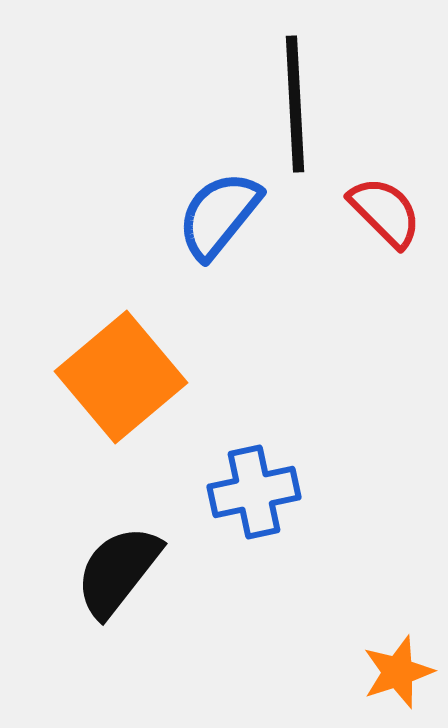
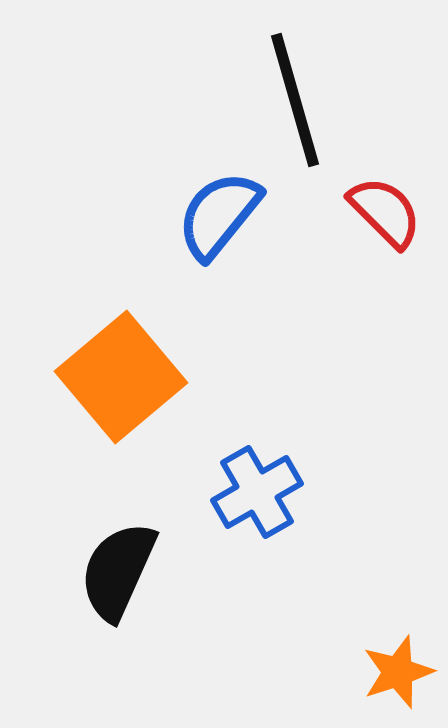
black line: moved 4 px up; rotated 13 degrees counterclockwise
blue cross: moved 3 px right; rotated 18 degrees counterclockwise
black semicircle: rotated 14 degrees counterclockwise
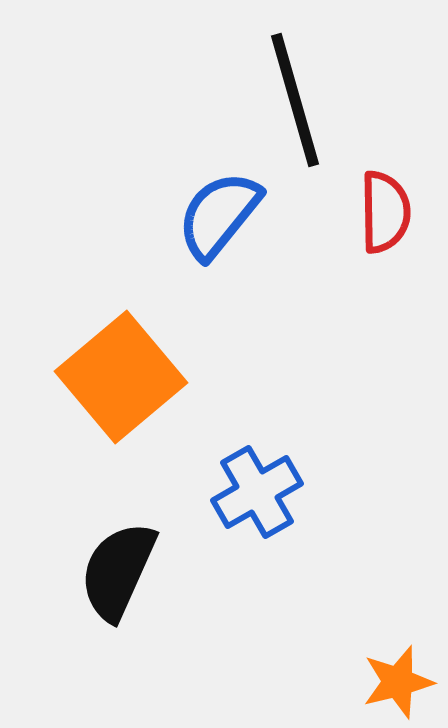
red semicircle: rotated 44 degrees clockwise
orange star: moved 10 px down; rotated 4 degrees clockwise
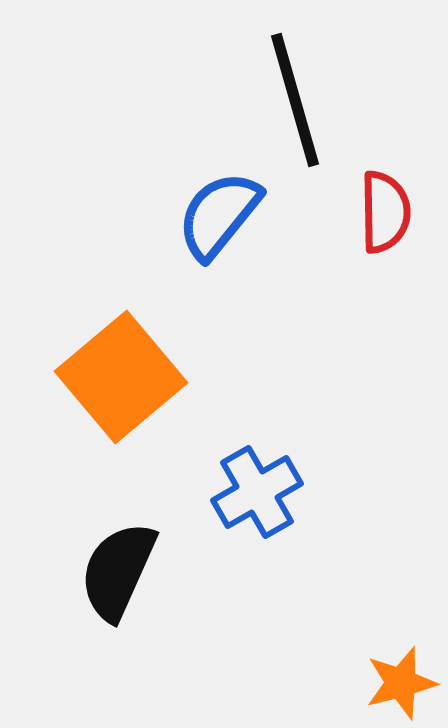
orange star: moved 3 px right, 1 px down
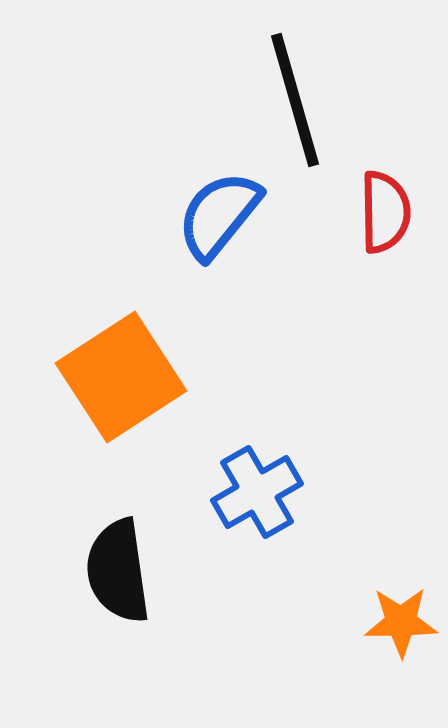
orange square: rotated 7 degrees clockwise
black semicircle: rotated 32 degrees counterclockwise
orange star: moved 61 px up; rotated 14 degrees clockwise
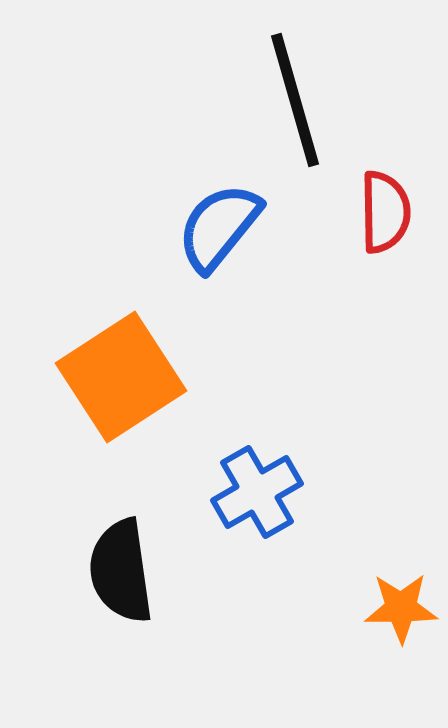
blue semicircle: moved 12 px down
black semicircle: moved 3 px right
orange star: moved 14 px up
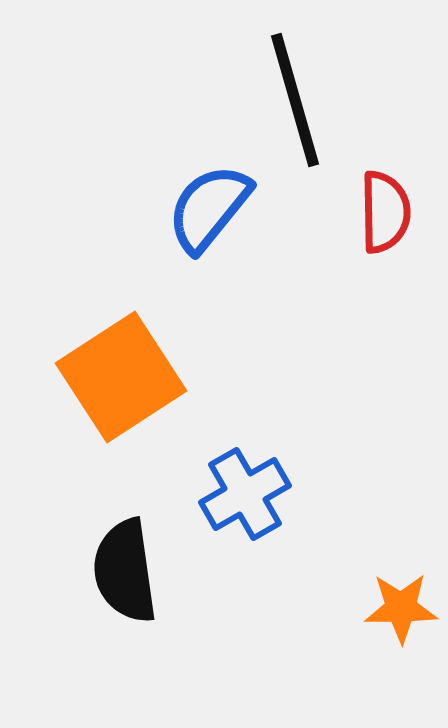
blue semicircle: moved 10 px left, 19 px up
blue cross: moved 12 px left, 2 px down
black semicircle: moved 4 px right
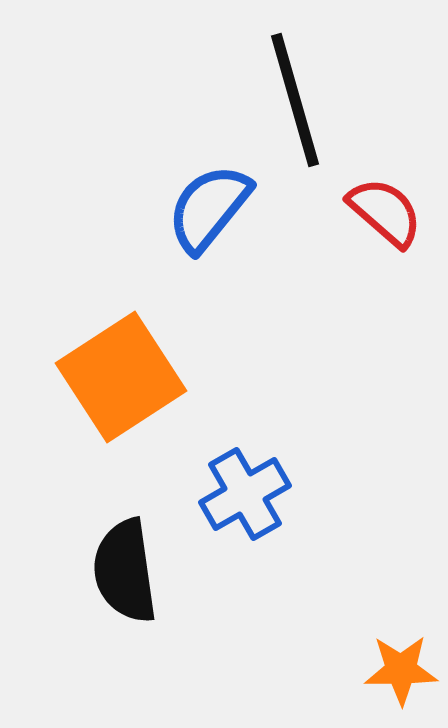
red semicircle: rotated 48 degrees counterclockwise
orange star: moved 62 px down
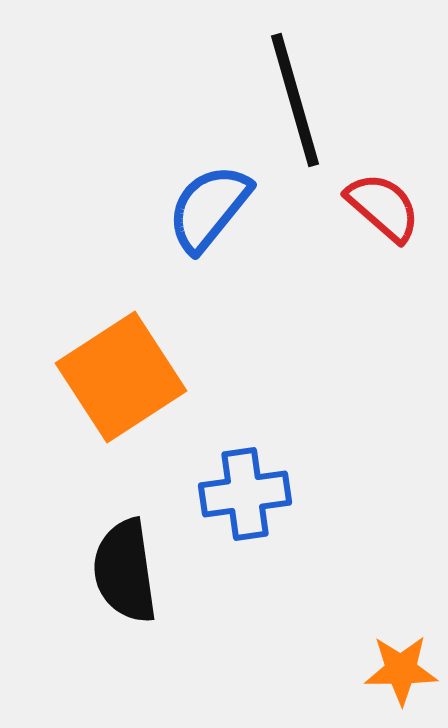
red semicircle: moved 2 px left, 5 px up
blue cross: rotated 22 degrees clockwise
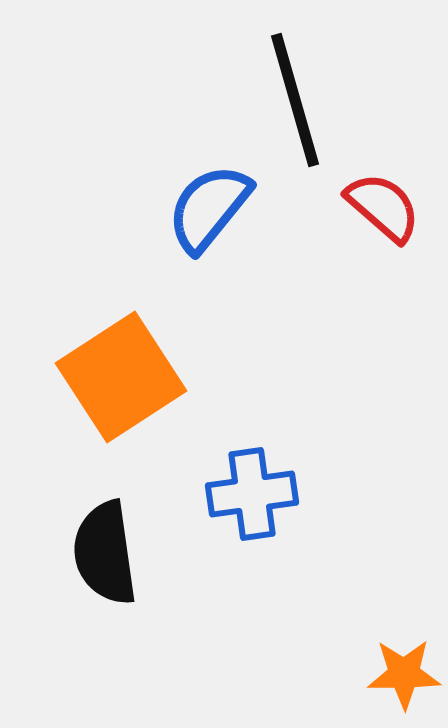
blue cross: moved 7 px right
black semicircle: moved 20 px left, 18 px up
orange star: moved 3 px right, 4 px down
